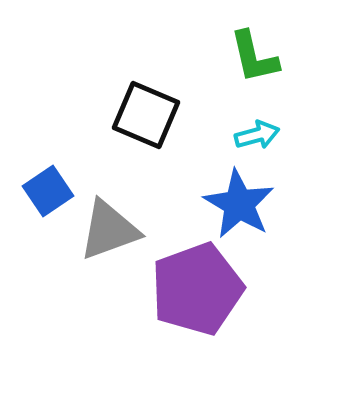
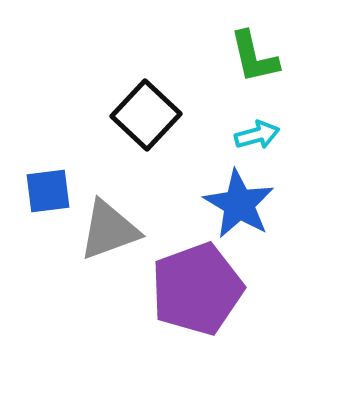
black square: rotated 20 degrees clockwise
blue square: rotated 27 degrees clockwise
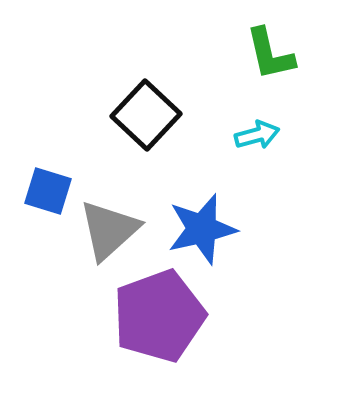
green L-shape: moved 16 px right, 3 px up
blue square: rotated 24 degrees clockwise
blue star: moved 37 px left, 25 px down; rotated 28 degrees clockwise
gray triangle: rotated 22 degrees counterclockwise
purple pentagon: moved 38 px left, 27 px down
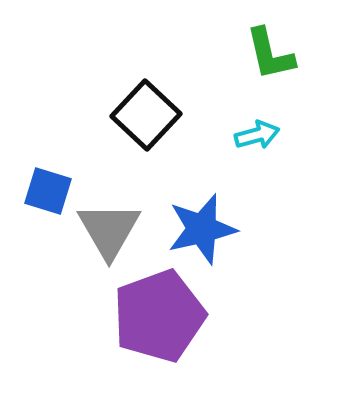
gray triangle: rotated 18 degrees counterclockwise
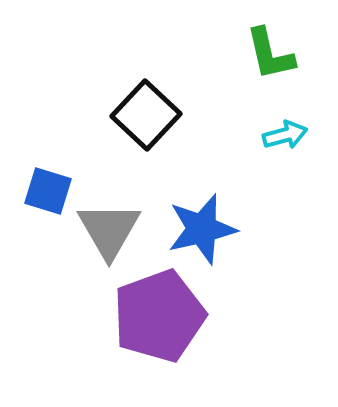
cyan arrow: moved 28 px right
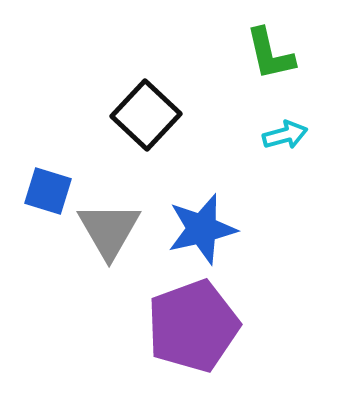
purple pentagon: moved 34 px right, 10 px down
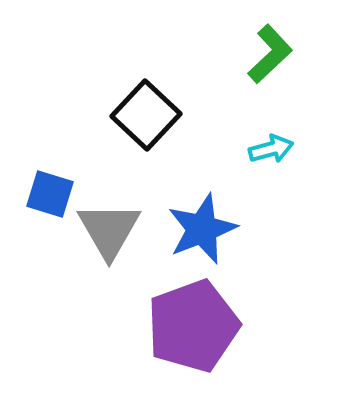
green L-shape: rotated 120 degrees counterclockwise
cyan arrow: moved 14 px left, 14 px down
blue square: moved 2 px right, 3 px down
blue star: rotated 8 degrees counterclockwise
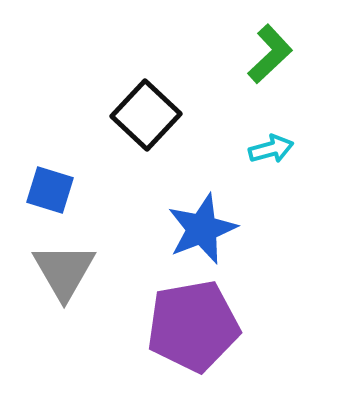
blue square: moved 4 px up
gray triangle: moved 45 px left, 41 px down
purple pentagon: rotated 10 degrees clockwise
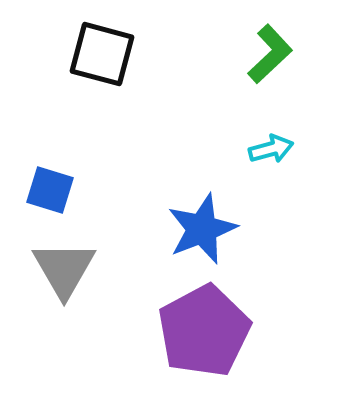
black square: moved 44 px left, 61 px up; rotated 28 degrees counterclockwise
gray triangle: moved 2 px up
purple pentagon: moved 11 px right, 5 px down; rotated 18 degrees counterclockwise
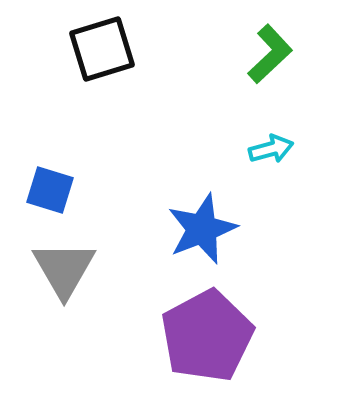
black square: moved 5 px up; rotated 32 degrees counterclockwise
purple pentagon: moved 3 px right, 5 px down
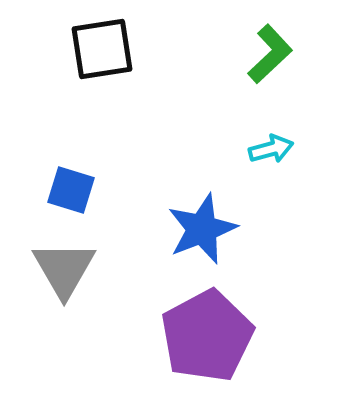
black square: rotated 8 degrees clockwise
blue square: moved 21 px right
